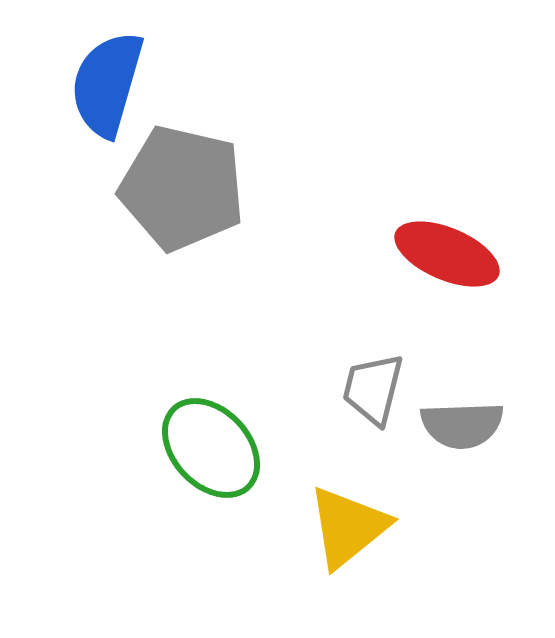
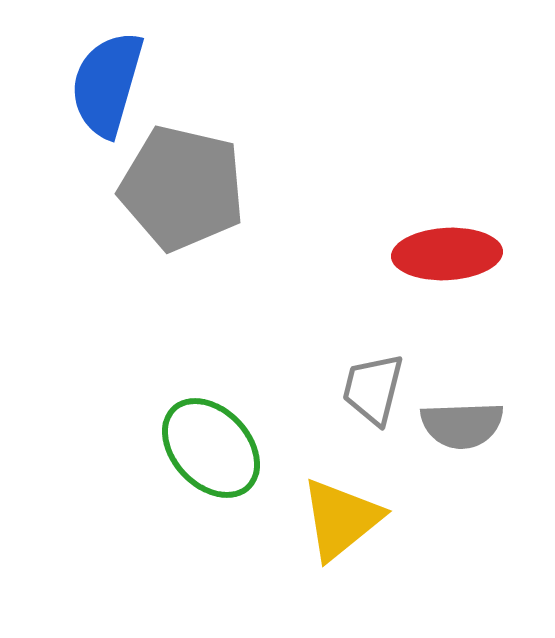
red ellipse: rotated 26 degrees counterclockwise
yellow triangle: moved 7 px left, 8 px up
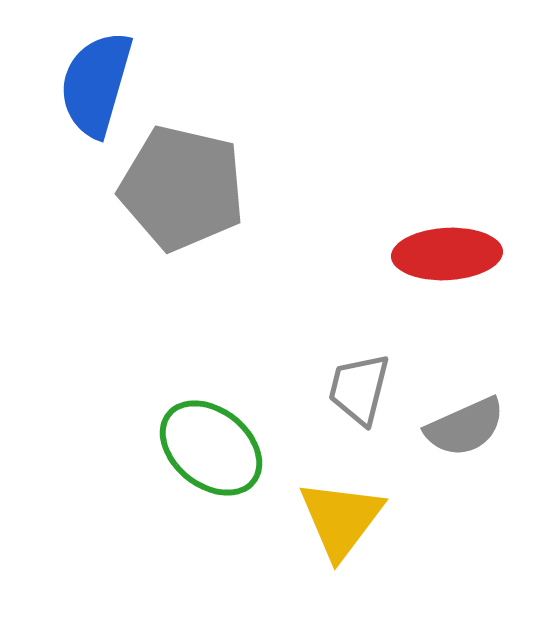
blue semicircle: moved 11 px left
gray trapezoid: moved 14 px left
gray semicircle: moved 3 px right, 2 px down; rotated 22 degrees counterclockwise
green ellipse: rotated 8 degrees counterclockwise
yellow triangle: rotated 14 degrees counterclockwise
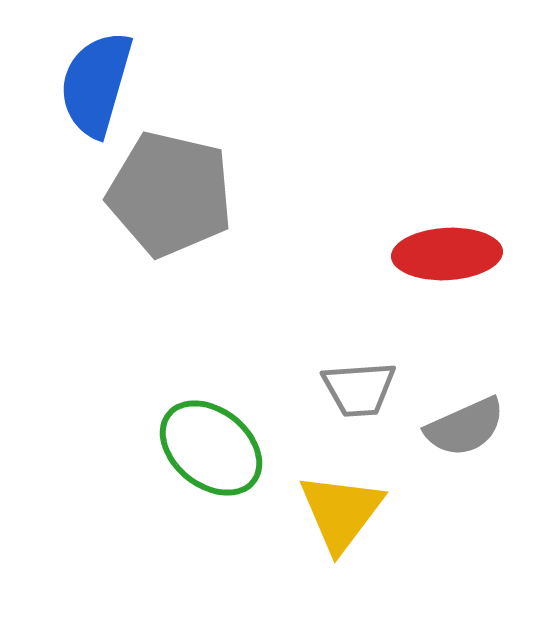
gray pentagon: moved 12 px left, 6 px down
gray trapezoid: rotated 108 degrees counterclockwise
yellow triangle: moved 7 px up
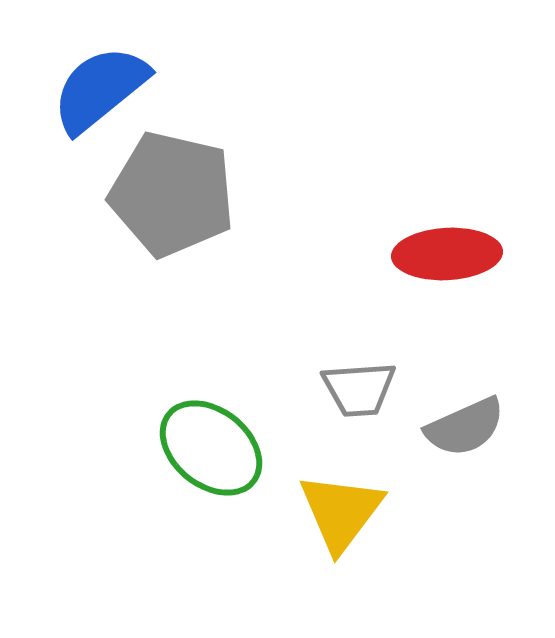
blue semicircle: moved 4 px right, 5 px down; rotated 35 degrees clockwise
gray pentagon: moved 2 px right
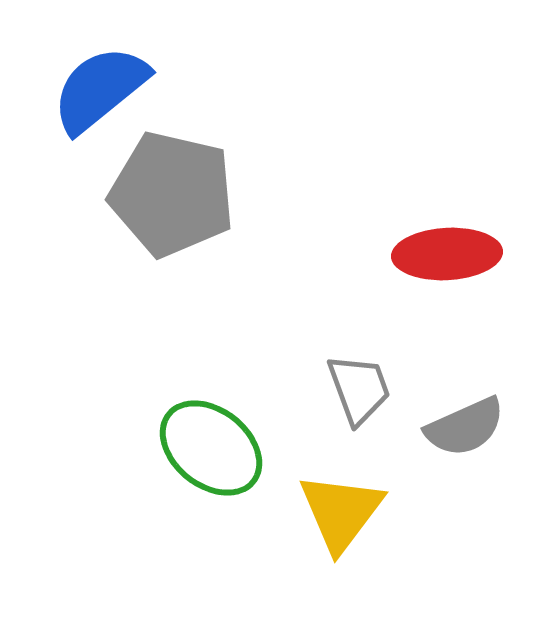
gray trapezoid: rotated 106 degrees counterclockwise
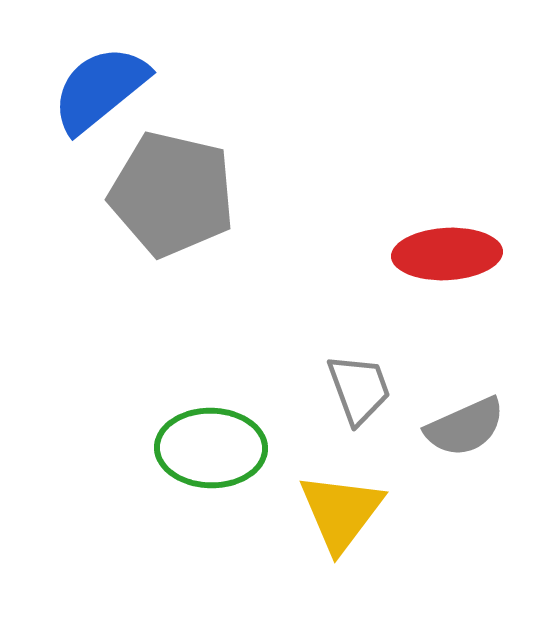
green ellipse: rotated 38 degrees counterclockwise
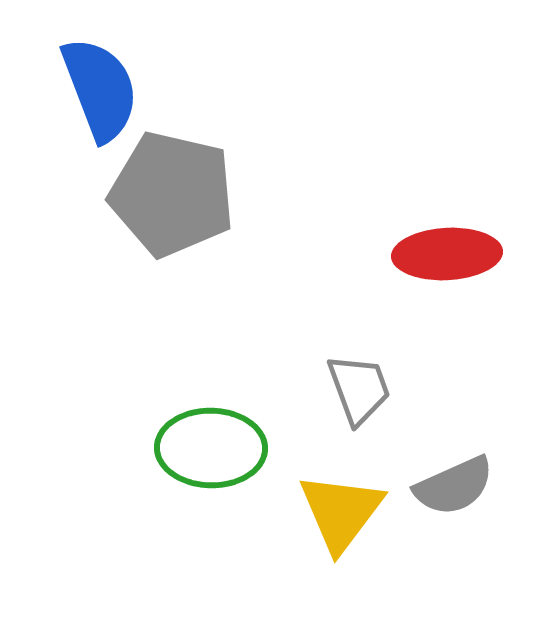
blue semicircle: rotated 108 degrees clockwise
gray semicircle: moved 11 px left, 59 px down
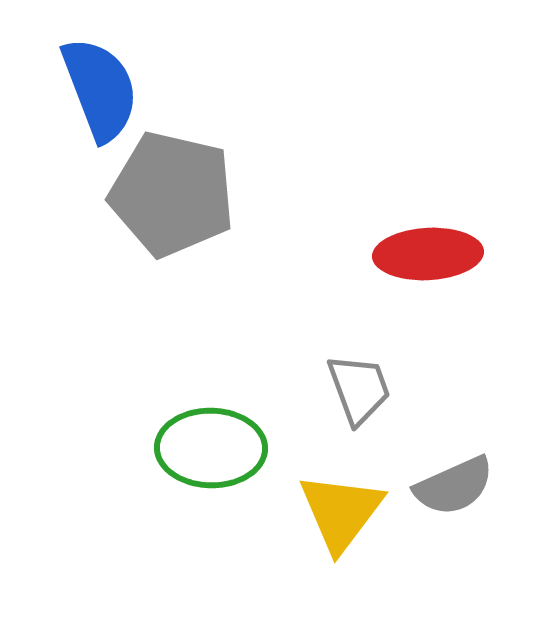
red ellipse: moved 19 px left
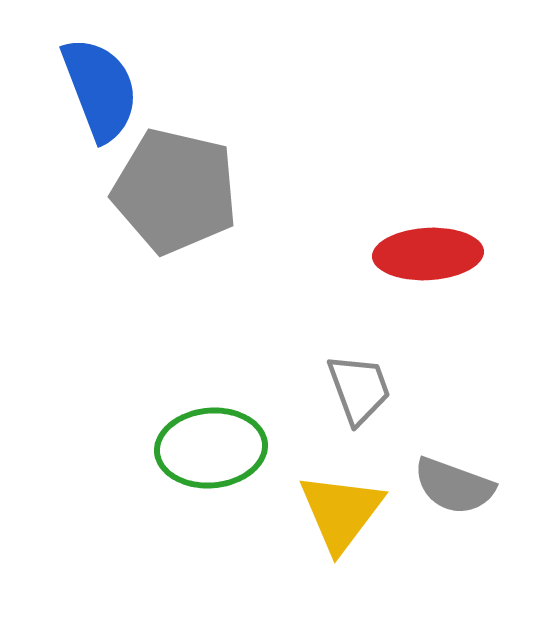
gray pentagon: moved 3 px right, 3 px up
green ellipse: rotated 6 degrees counterclockwise
gray semicircle: rotated 44 degrees clockwise
